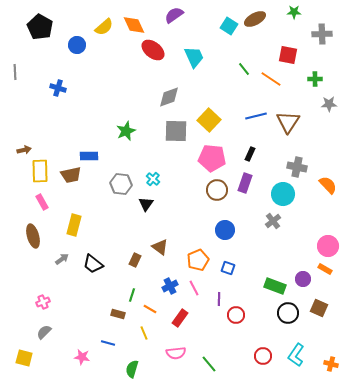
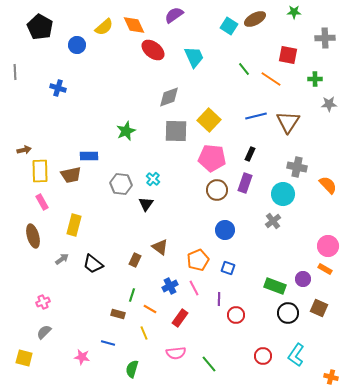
gray cross at (322, 34): moved 3 px right, 4 px down
orange cross at (331, 364): moved 13 px down
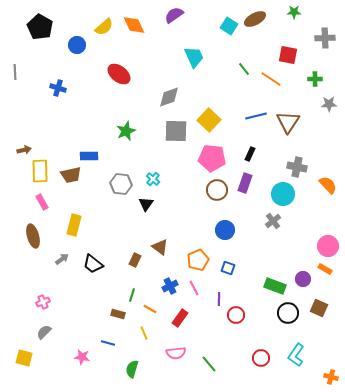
red ellipse at (153, 50): moved 34 px left, 24 px down
red circle at (263, 356): moved 2 px left, 2 px down
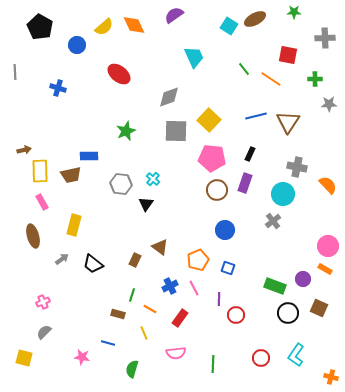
green line at (209, 364): moved 4 px right; rotated 42 degrees clockwise
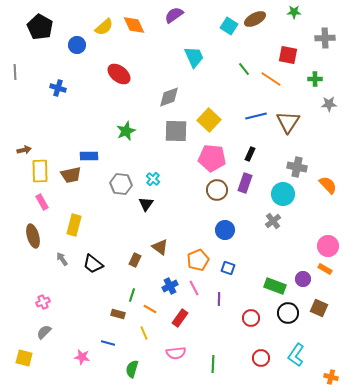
gray arrow at (62, 259): rotated 88 degrees counterclockwise
red circle at (236, 315): moved 15 px right, 3 px down
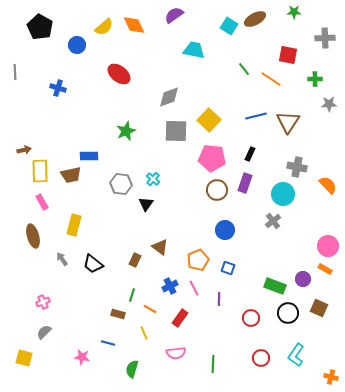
cyan trapezoid at (194, 57): moved 7 px up; rotated 55 degrees counterclockwise
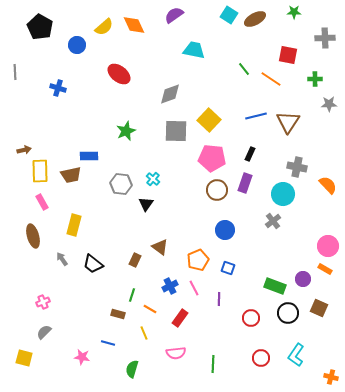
cyan square at (229, 26): moved 11 px up
gray diamond at (169, 97): moved 1 px right, 3 px up
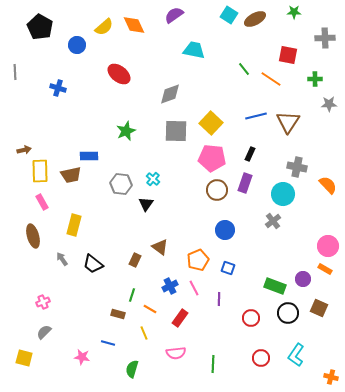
yellow square at (209, 120): moved 2 px right, 3 px down
